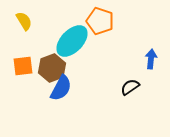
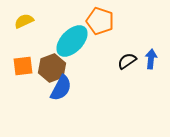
yellow semicircle: rotated 84 degrees counterclockwise
black semicircle: moved 3 px left, 26 px up
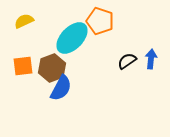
cyan ellipse: moved 3 px up
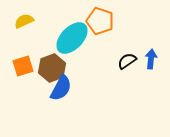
orange square: rotated 10 degrees counterclockwise
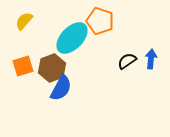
yellow semicircle: rotated 24 degrees counterclockwise
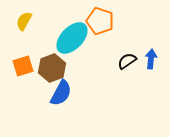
yellow semicircle: rotated 12 degrees counterclockwise
blue semicircle: moved 5 px down
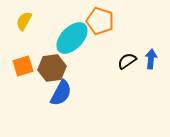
brown hexagon: rotated 12 degrees clockwise
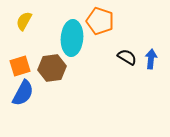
cyan ellipse: rotated 40 degrees counterclockwise
black semicircle: moved 4 px up; rotated 66 degrees clockwise
orange square: moved 3 px left
blue semicircle: moved 38 px left
